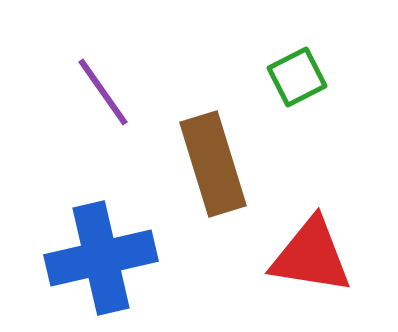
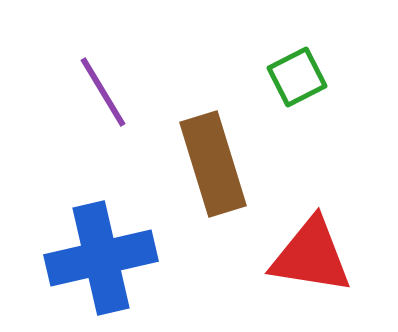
purple line: rotated 4 degrees clockwise
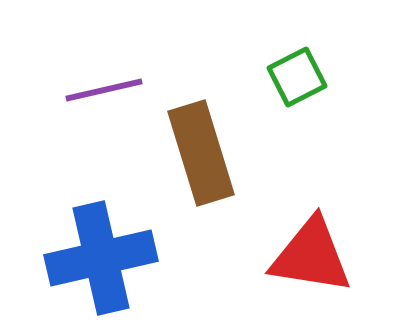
purple line: moved 1 px right, 2 px up; rotated 72 degrees counterclockwise
brown rectangle: moved 12 px left, 11 px up
